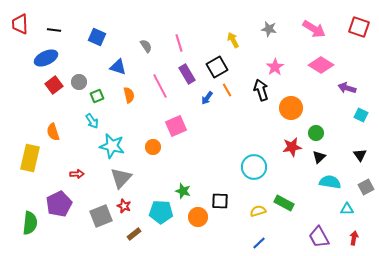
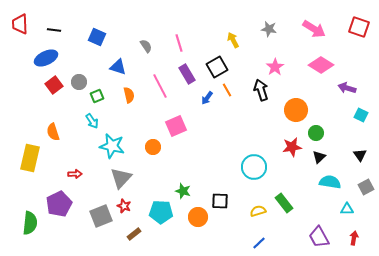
orange circle at (291, 108): moved 5 px right, 2 px down
red arrow at (77, 174): moved 2 px left
green rectangle at (284, 203): rotated 24 degrees clockwise
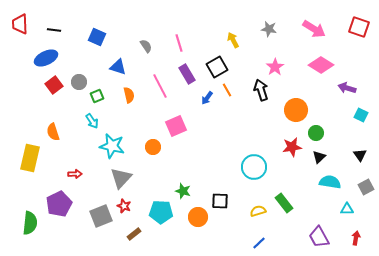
red arrow at (354, 238): moved 2 px right
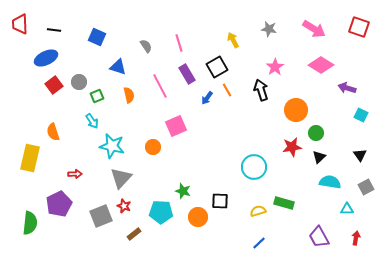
green rectangle at (284, 203): rotated 36 degrees counterclockwise
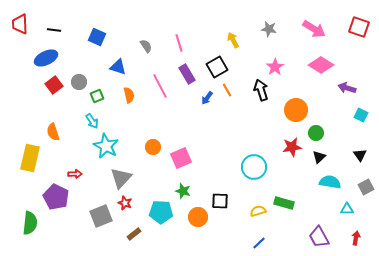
pink square at (176, 126): moved 5 px right, 32 px down
cyan star at (112, 146): moved 6 px left; rotated 15 degrees clockwise
purple pentagon at (59, 204): moved 3 px left, 7 px up; rotated 20 degrees counterclockwise
red star at (124, 206): moved 1 px right, 3 px up
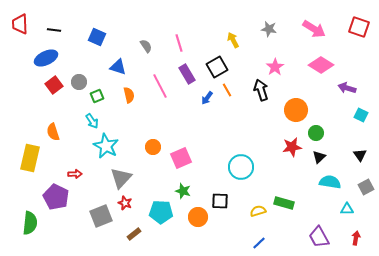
cyan circle at (254, 167): moved 13 px left
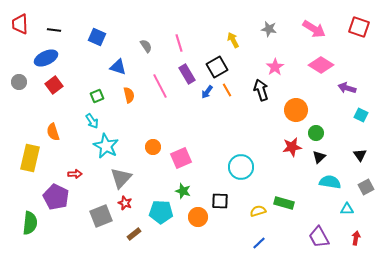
gray circle at (79, 82): moved 60 px left
blue arrow at (207, 98): moved 6 px up
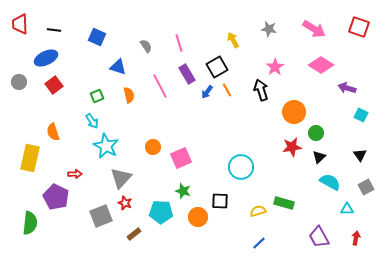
orange circle at (296, 110): moved 2 px left, 2 px down
cyan semicircle at (330, 182): rotated 20 degrees clockwise
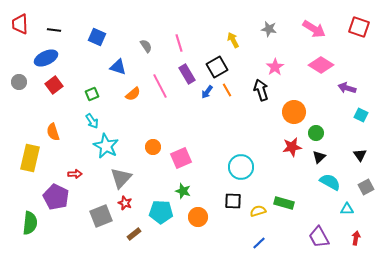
orange semicircle at (129, 95): moved 4 px right, 1 px up; rotated 63 degrees clockwise
green square at (97, 96): moved 5 px left, 2 px up
black square at (220, 201): moved 13 px right
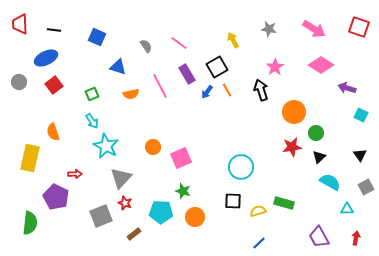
pink line at (179, 43): rotated 36 degrees counterclockwise
orange semicircle at (133, 94): moved 2 px left; rotated 28 degrees clockwise
orange circle at (198, 217): moved 3 px left
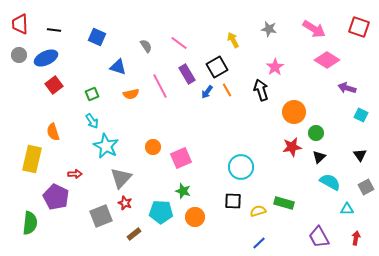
pink diamond at (321, 65): moved 6 px right, 5 px up
gray circle at (19, 82): moved 27 px up
yellow rectangle at (30, 158): moved 2 px right, 1 px down
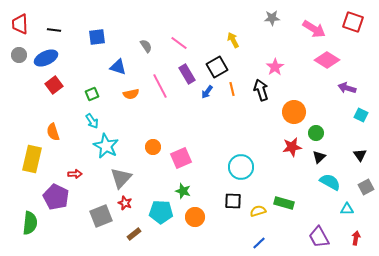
red square at (359, 27): moved 6 px left, 5 px up
gray star at (269, 29): moved 3 px right, 11 px up; rotated 14 degrees counterclockwise
blue square at (97, 37): rotated 30 degrees counterclockwise
orange line at (227, 90): moved 5 px right, 1 px up; rotated 16 degrees clockwise
